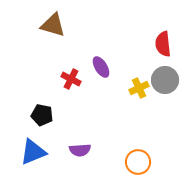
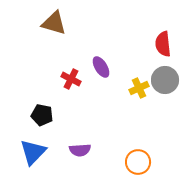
brown triangle: moved 1 px right, 2 px up
blue triangle: rotated 24 degrees counterclockwise
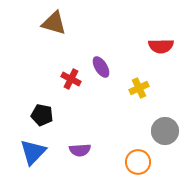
red semicircle: moved 2 px left, 2 px down; rotated 85 degrees counterclockwise
gray circle: moved 51 px down
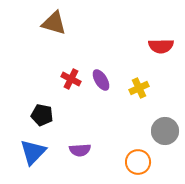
purple ellipse: moved 13 px down
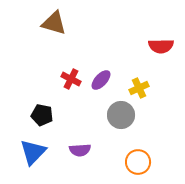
purple ellipse: rotated 75 degrees clockwise
gray circle: moved 44 px left, 16 px up
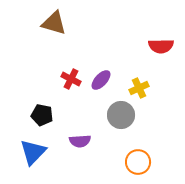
purple semicircle: moved 9 px up
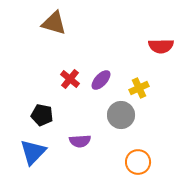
red cross: moved 1 px left; rotated 12 degrees clockwise
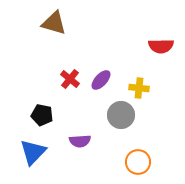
yellow cross: rotated 30 degrees clockwise
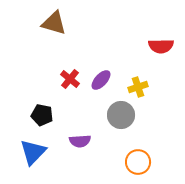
yellow cross: moved 1 px left, 1 px up; rotated 24 degrees counterclockwise
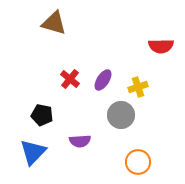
purple ellipse: moved 2 px right; rotated 10 degrees counterclockwise
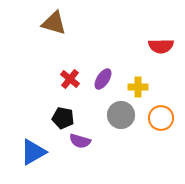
purple ellipse: moved 1 px up
yellow cross: rotated 18 degrees clockwise
black pentagon: moved 21 px right, 3 px down
purple semicircle: rotated 20 degrees clockwise
blue triangle: rotated 16 degrees clockwise
orange circle: moved 23 px right, 44 px up
